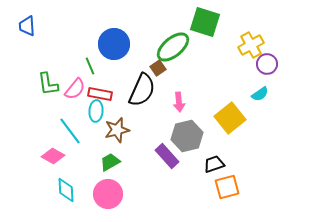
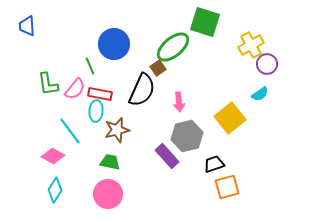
green trapezoid: rotated 40 degrees clockwise
cyan diamond: moved 11 px left; rotated 35 degrees clockwise
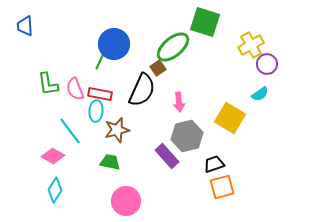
blue trapezoid: moved 2 px left
green line: moved 10 px right, 5 px up; rotated 48 degrees clockwise
pink semicircle: rotated 120 degrees clockwise
yellow square: rotated 20 degrees counterclockwise
orange square: moved 5 px left
pink circle: moved 18 px right, 7 px down
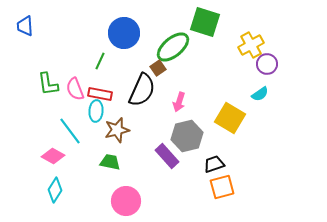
blue circle: moved 10 px right, 11 px up
pink arrow: rotated 24 degrees clockwise
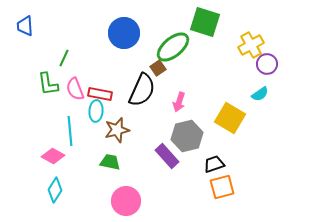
green line: moved 36 px left, 3 px up
cyan line: rotated 32 degrees clockwise
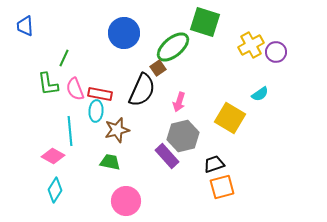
purple circle: moved 9 px right, 12 px up
gray hexagon: moved 4 px left
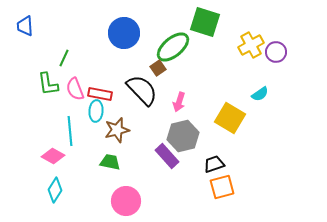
black semicircle: rotated 68 degrees counterclockwise
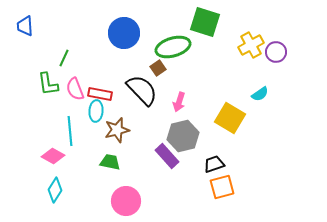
green ellipse: rotated 24 degrees clockwise
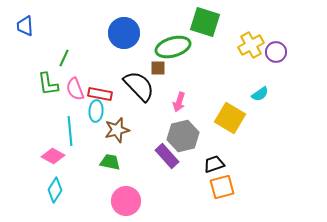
brown square: rotated 35 degrees clockwise
black semicircle: moved 3 px left, 4 px up
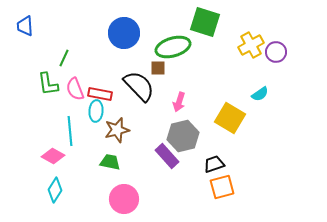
pink circle: moved 2 px left, 2 px up
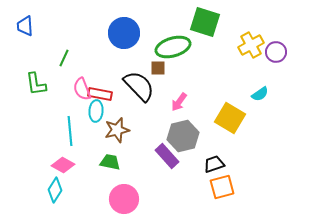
green L-shape: moved 12 px left
pink semicircle: moved 7 px right
pink arrow: rotated 18 degrees clockwise
pink diamond: moved 10 px right, 9 px down
